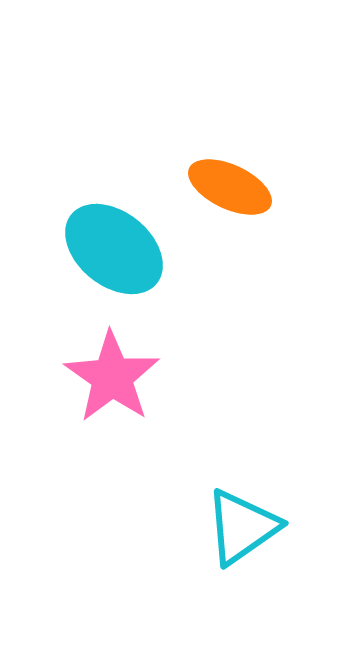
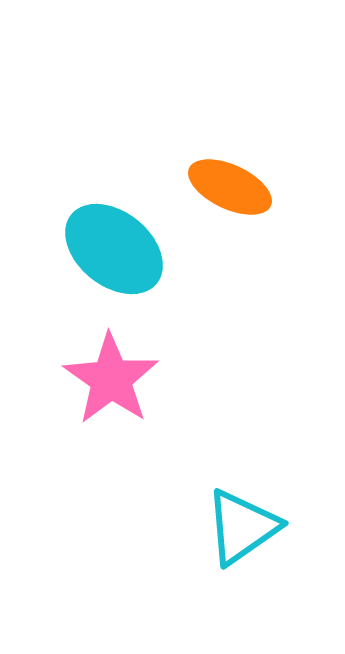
pink star: moved 1 px left, 2 px down
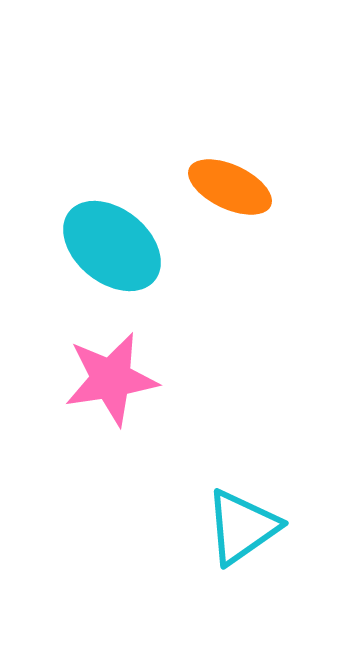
cyan ellipse: moved 2 px left, 3 px up
pink star: rotated 28 degrees clockwise
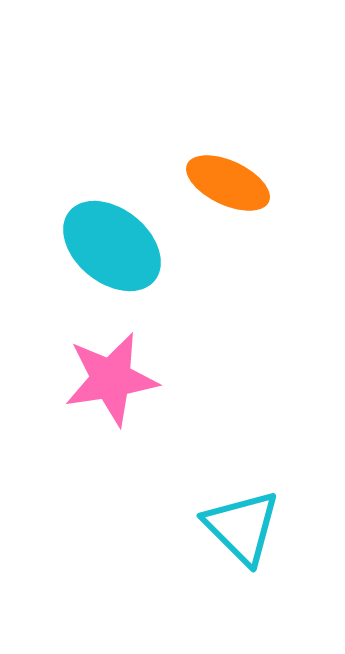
orange ellipse: moved 2 px left, 4 px up
cyan triangle: rotated 40 degrees counterclockwise
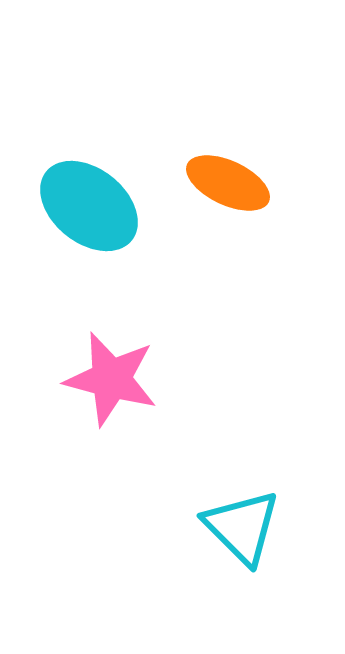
cyan ellipse: moved 23 px left, 40 px up
pink star: rotated 24 degrees clockwise
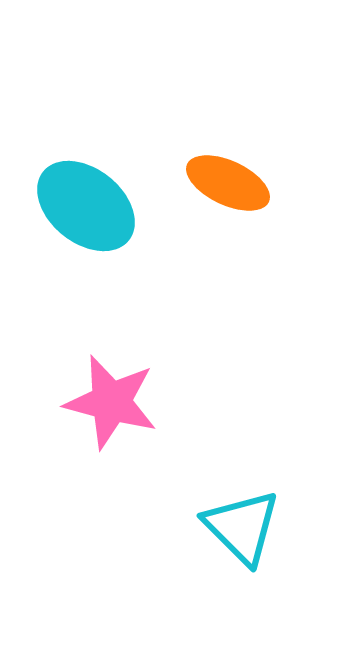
cyan ellipse: moved 3 px left
pink star: moved 23 px down
